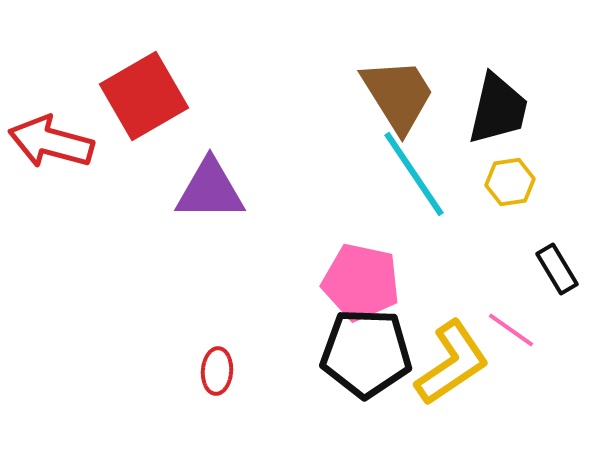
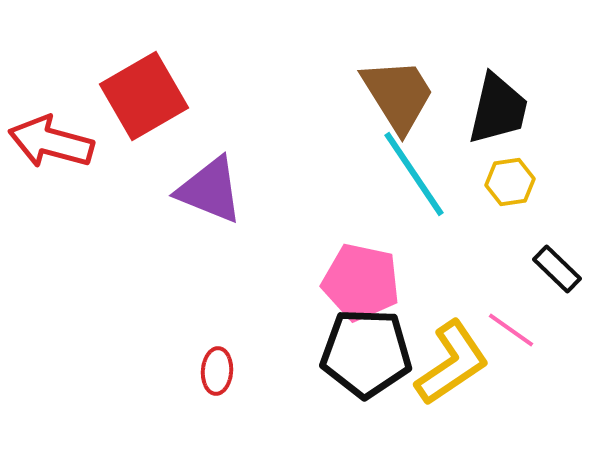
purple triangle: rotated 22 degrees clockwise
black rectangle: rotated 15 degrees counterclockwise
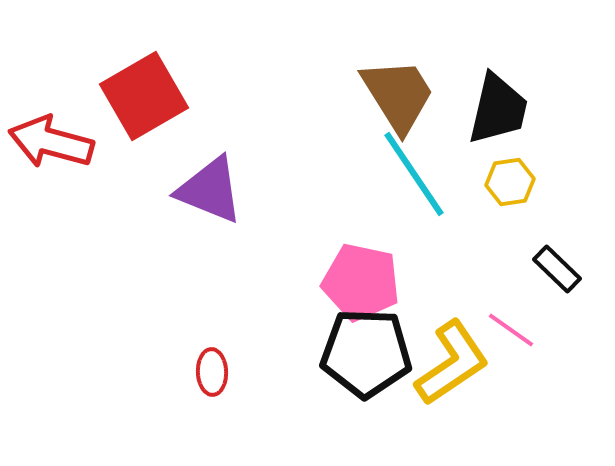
red ellipse: moved 5 px left, 1 px down; rotated 6 degrees counterclockwise
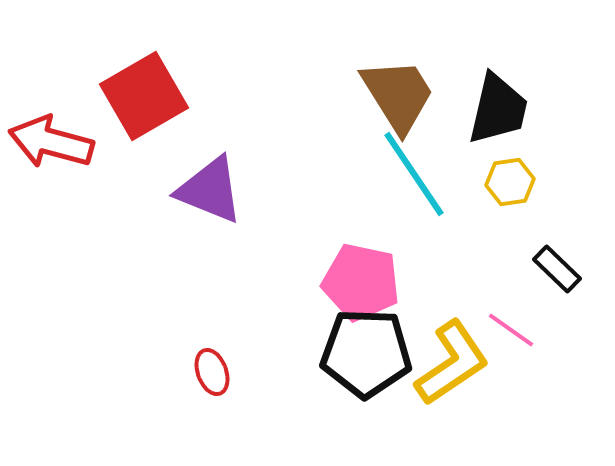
red ellipse: rotated 18 degrees counterclockwise
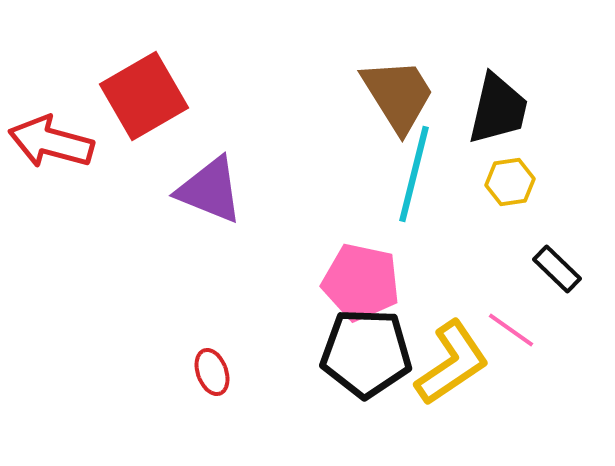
cyan line: rotated 48 degrees clockwise
